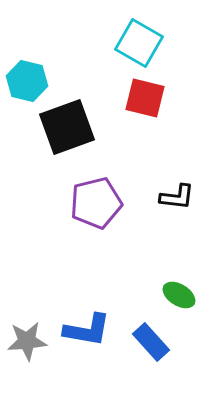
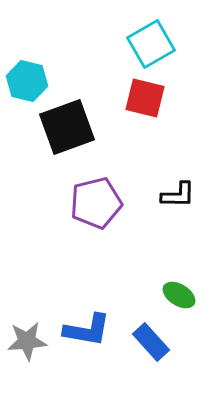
cyan square: moved 12 px right, 1 px down; rotated 30 degrees clockwise
black L-shape: moved 1 px right, 2 px up; rotated 6 degrees counterclockwise
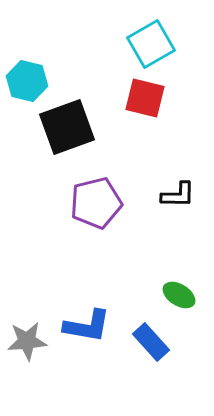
blue L-shape: moved 4 px up
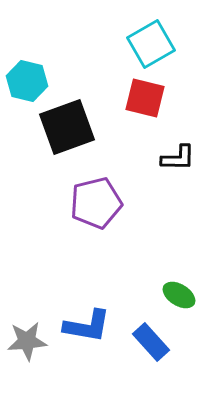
black L-shape: moved 37 px up
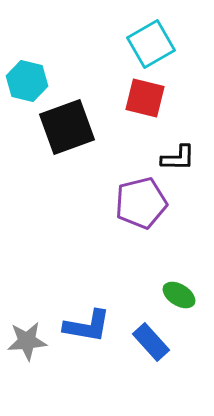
purple pentagon: moved 45 px right
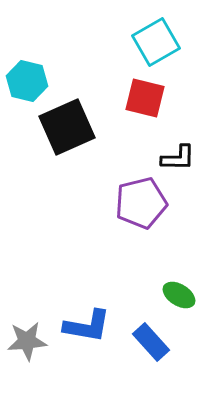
cyan square: moved 5 px right, 2 px up
black square: rotated 4 degrees counterclockwise
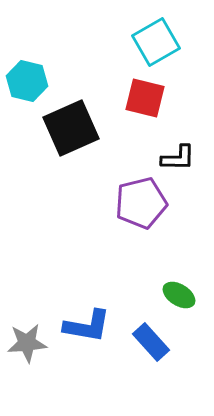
black square: moved 4 px right, 1 px down
gray star: moved 2 px down
